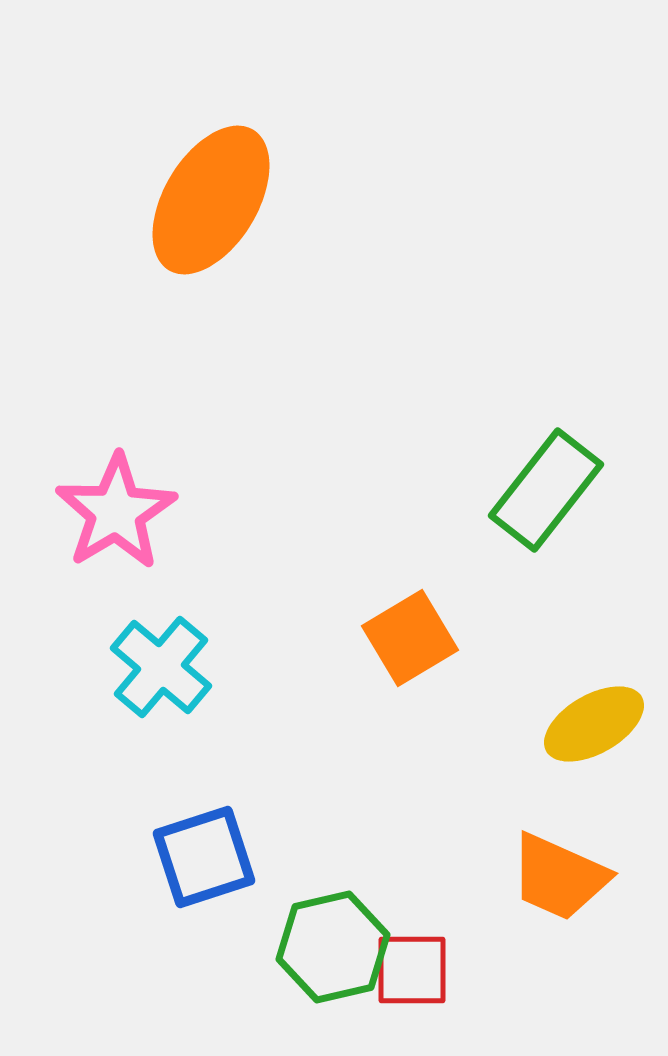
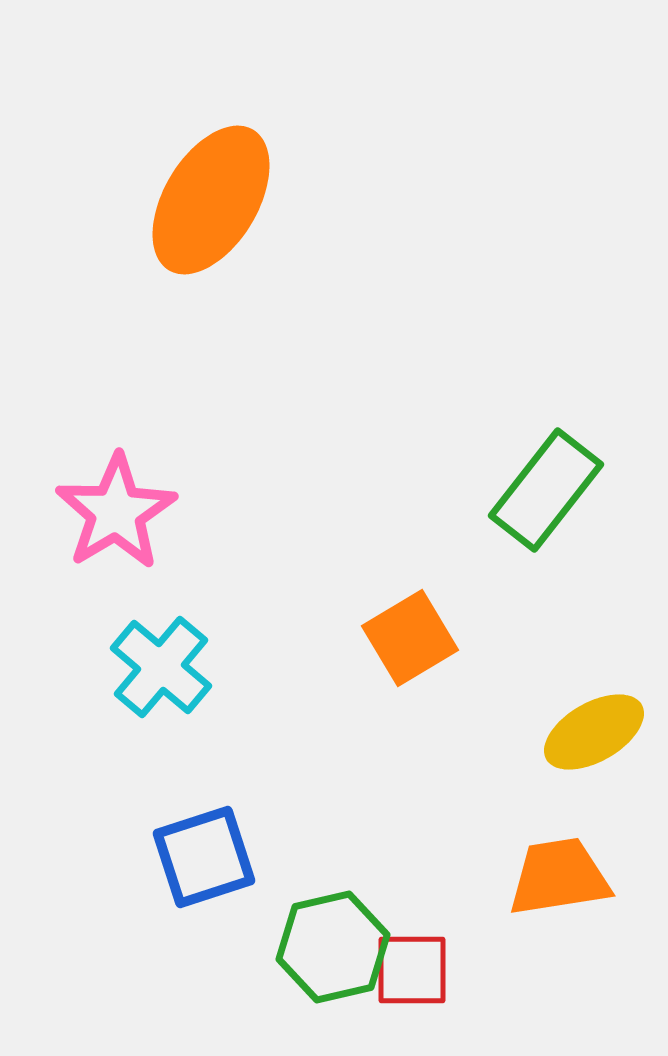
yellow ellipse: moved 8 px down
orange trapezoid: rotated 147 degrees clockwise
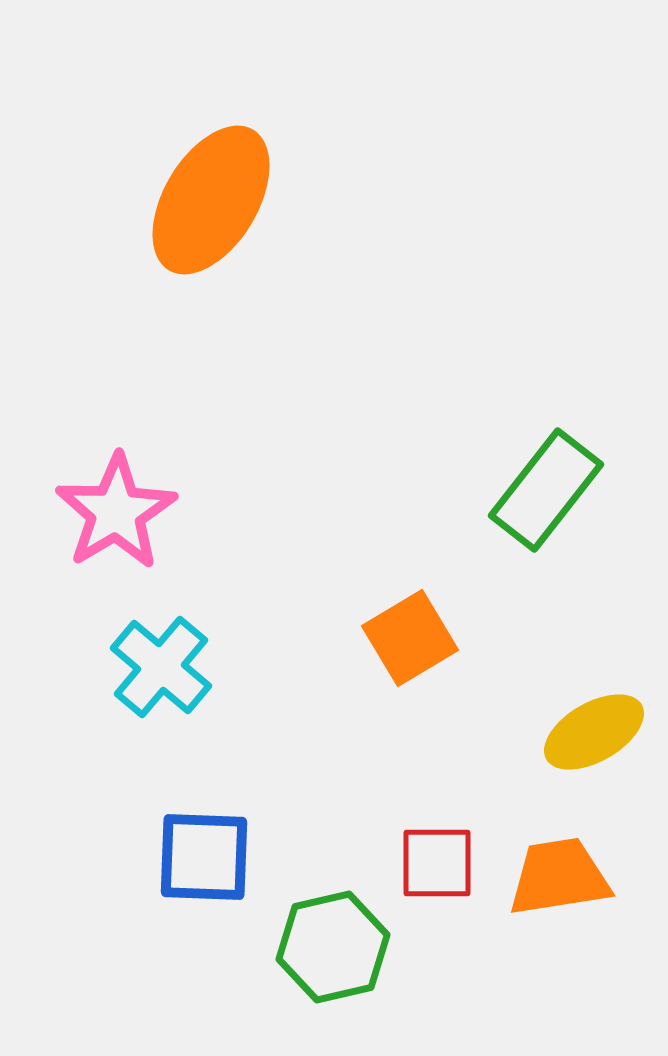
blue square: rotated 20 degrees clockwise
red square: moved 25 px right, 107 px up
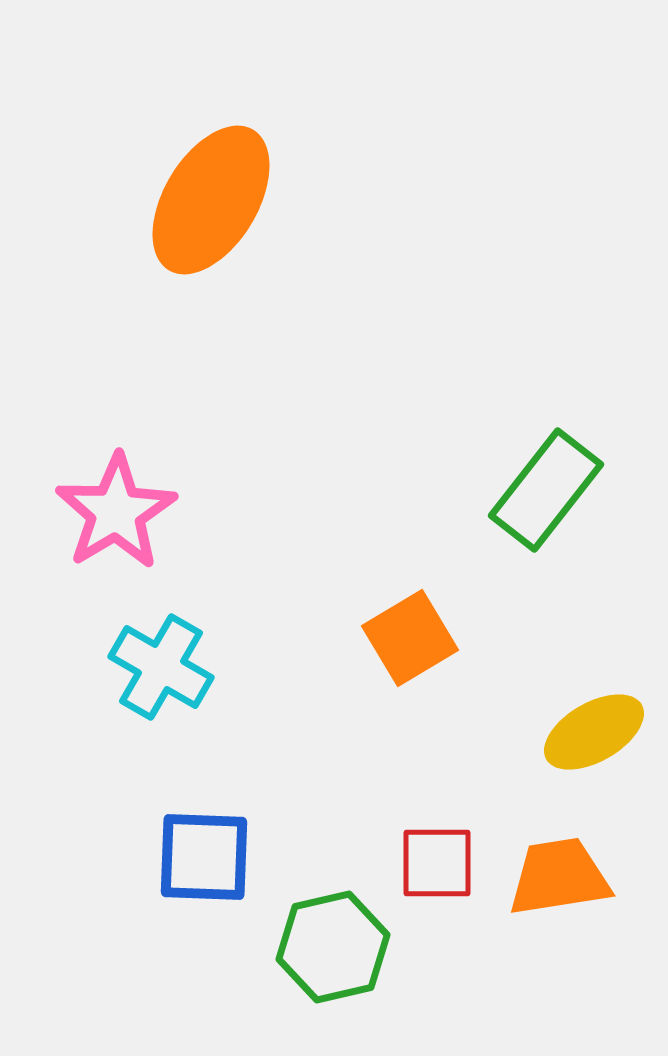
cyan cross: rotated 10 degrees counterclockwise
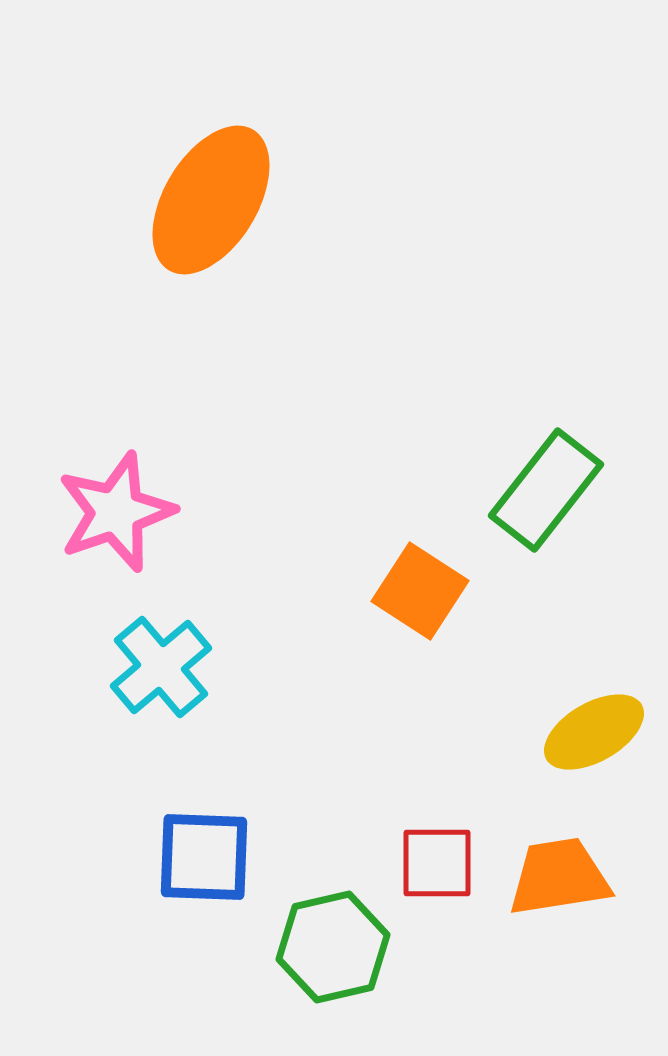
pink star: rotated 12 degrees clockwise
orange square: moved 10 px right, 47 px up; rotated 26 degrees counterclockwise
cyan cross: rotated 20 degrees clockwise
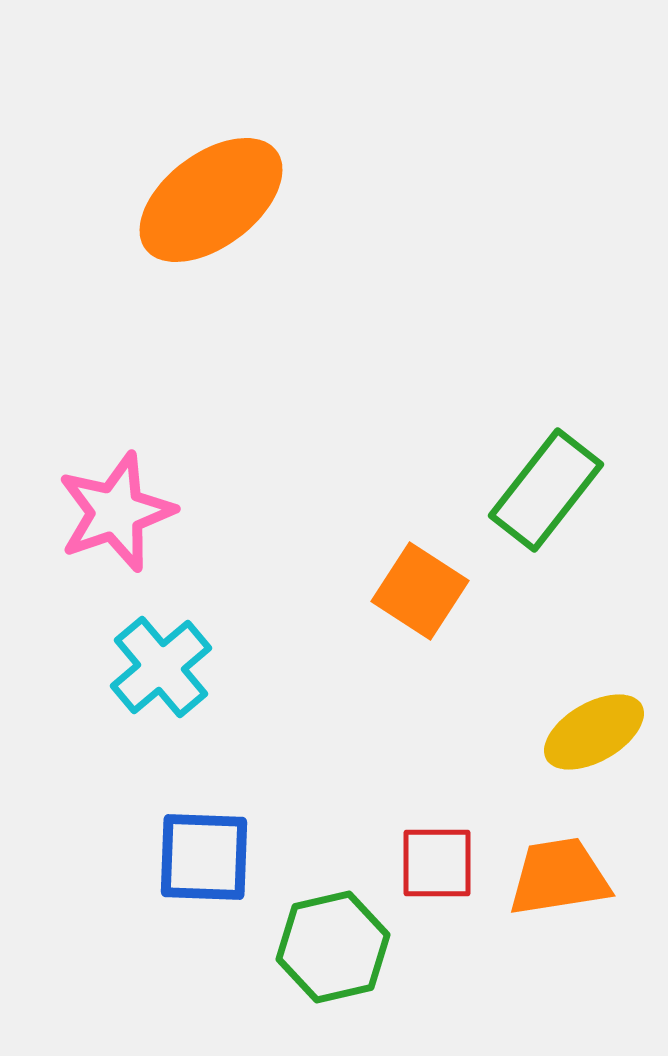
orange ellipse: rotated 22 degrees clockwise
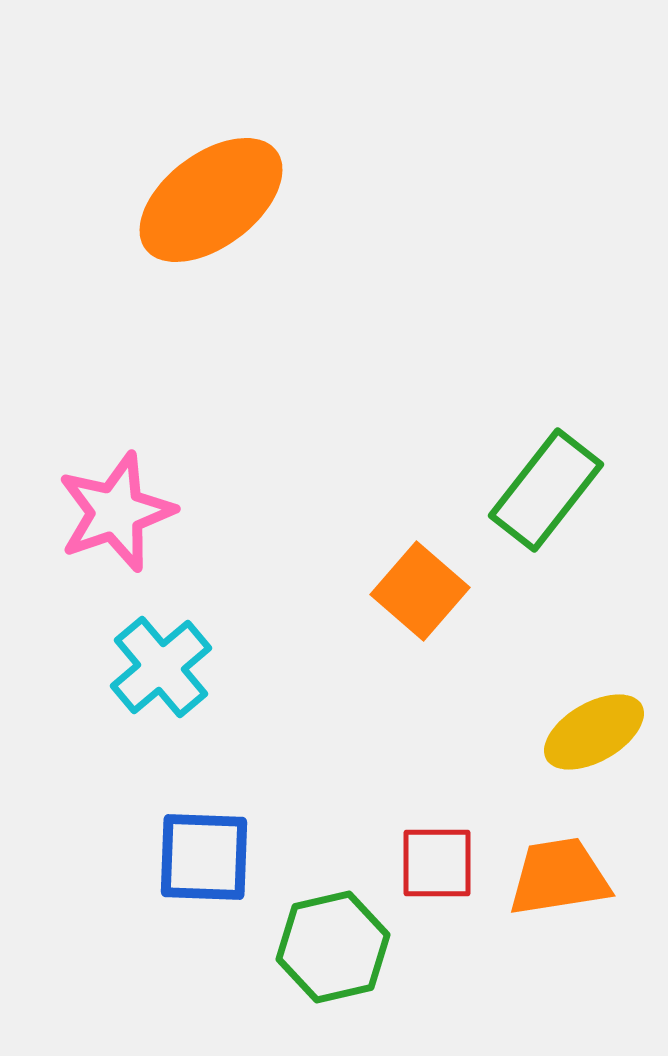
orange square: rotated 8 degrees clockwise
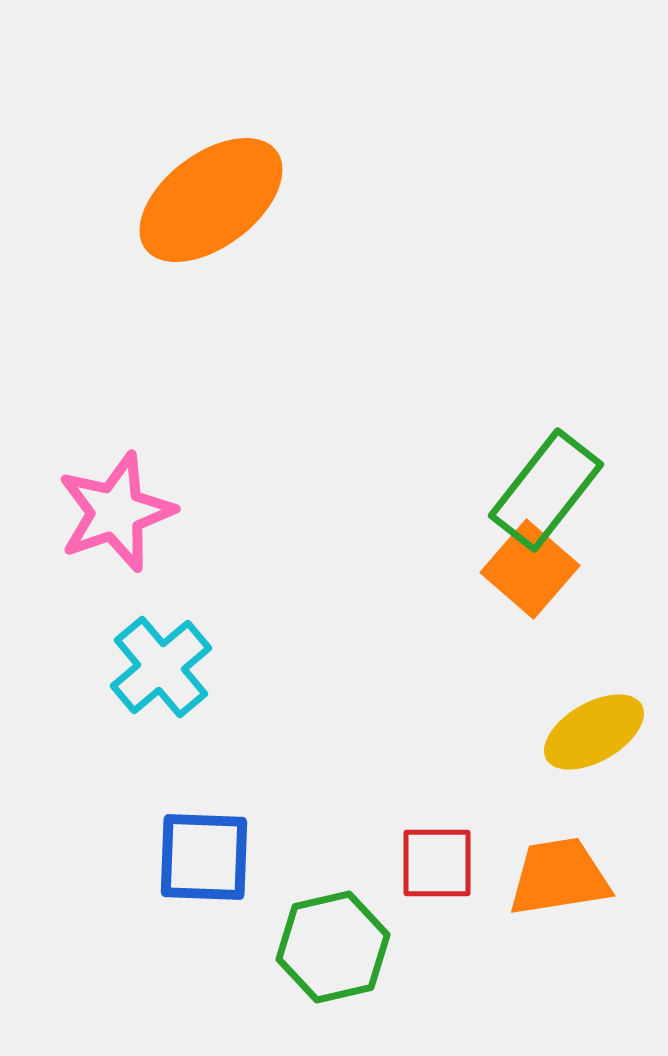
orange square: moved 110 px right, 22 px up
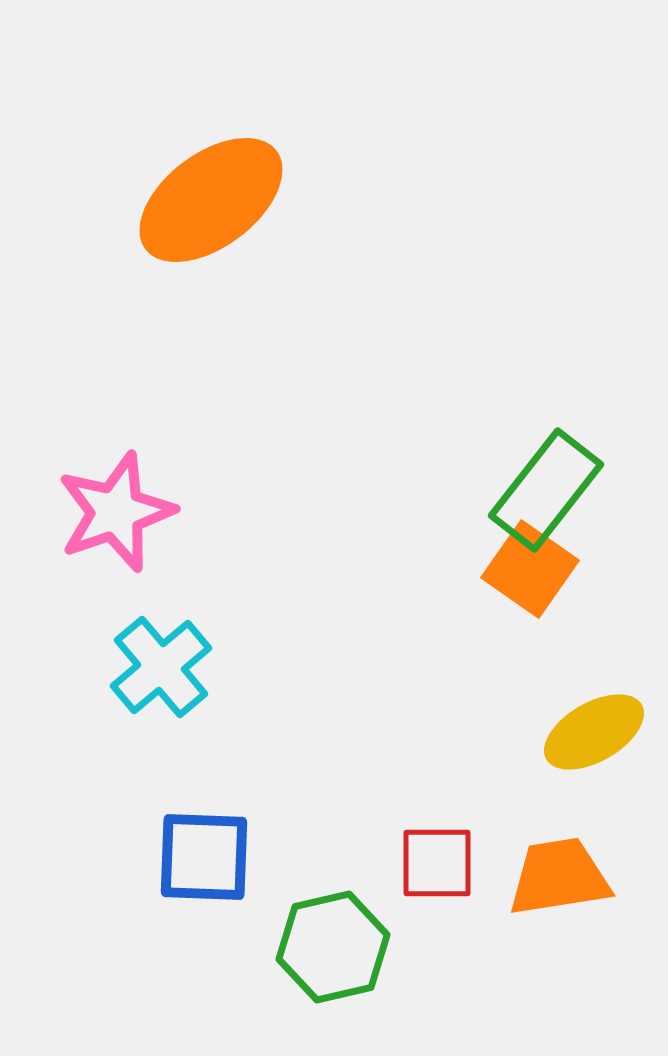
orange square: rotated 6 degrees counterclockwise
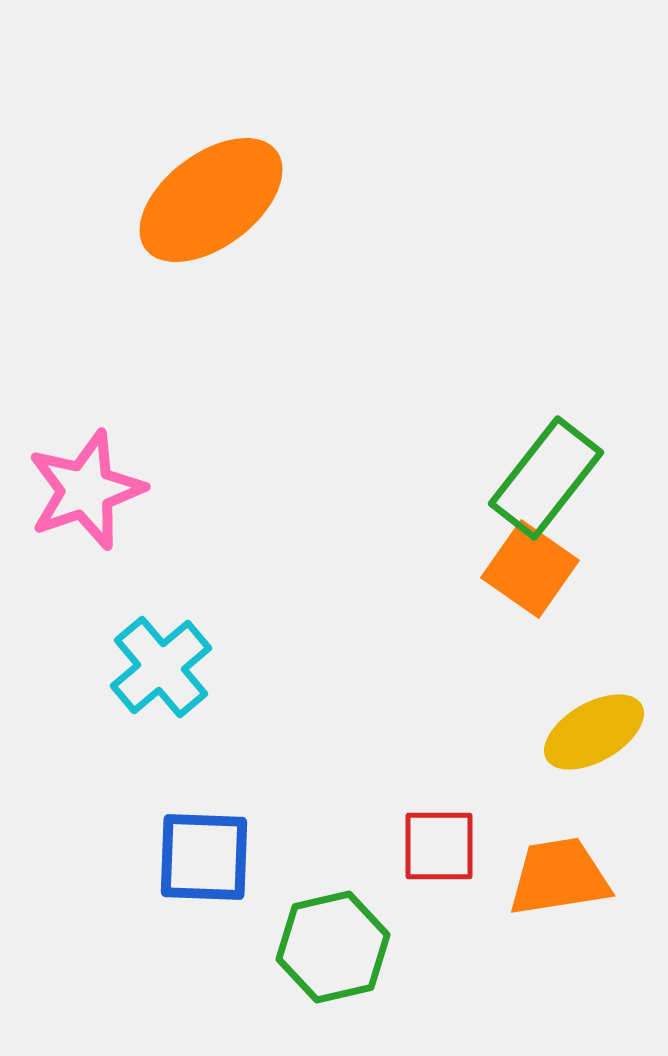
green rectangle: moved 12 px up
pink star: moved 30 px left, 22 px up
red square: moved 2 px right, 17 px up
